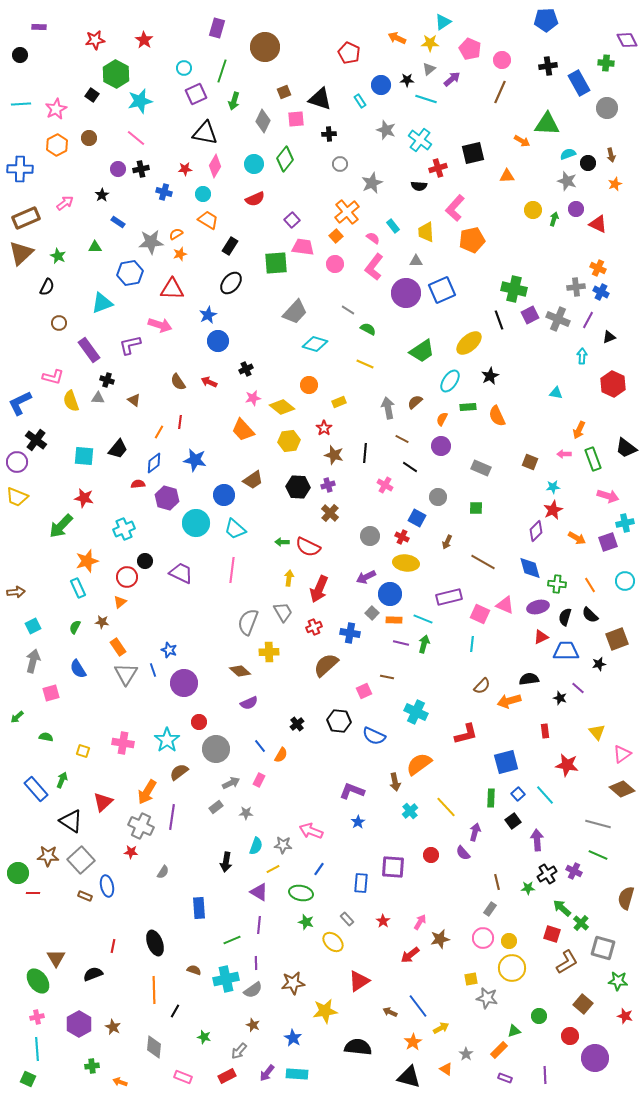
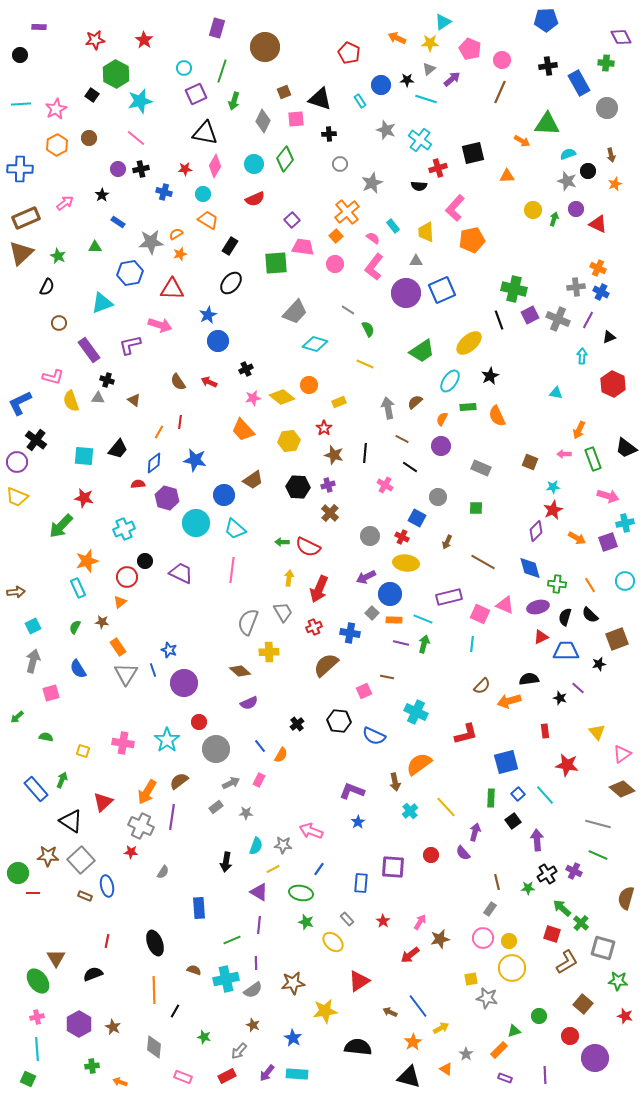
purple diamond at (627, 40): moved 6 px left, 3 px up
black circle at (588, 163): moved 8 px down
green semicircle at (368, 329): rotated 35 degrees clockwise
yellow diamond at (282, 407): moved 10 px up
brown semicircle at (179, 772): moved 9 px down
red line at (113, 946): moved 6 px left, 5 px up
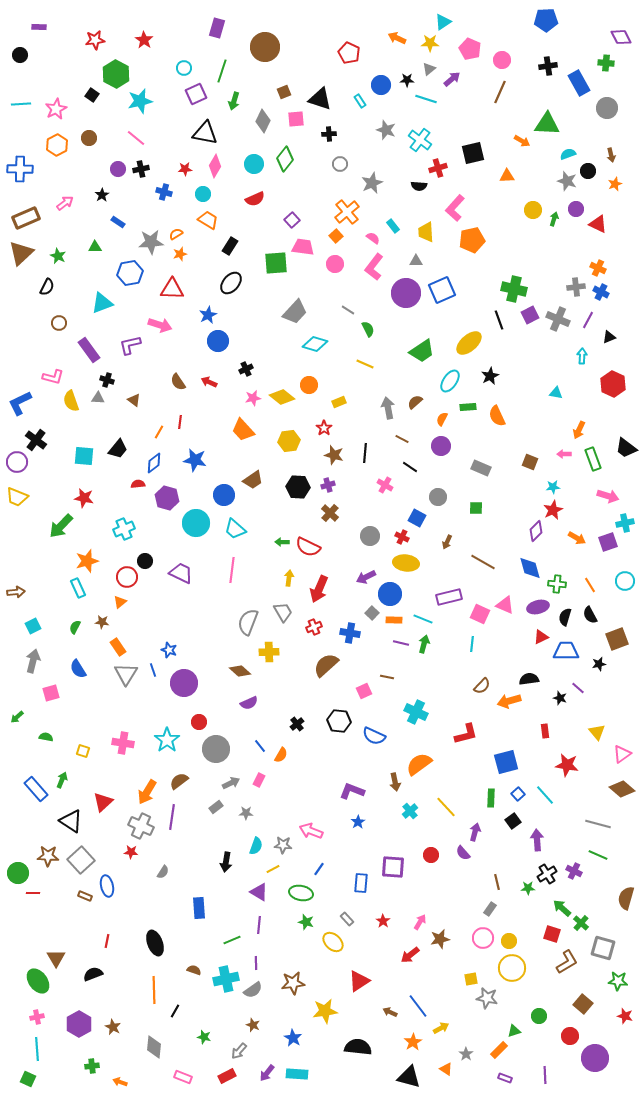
black semicircle at (590, 615): rotated 18 degrees clockwise
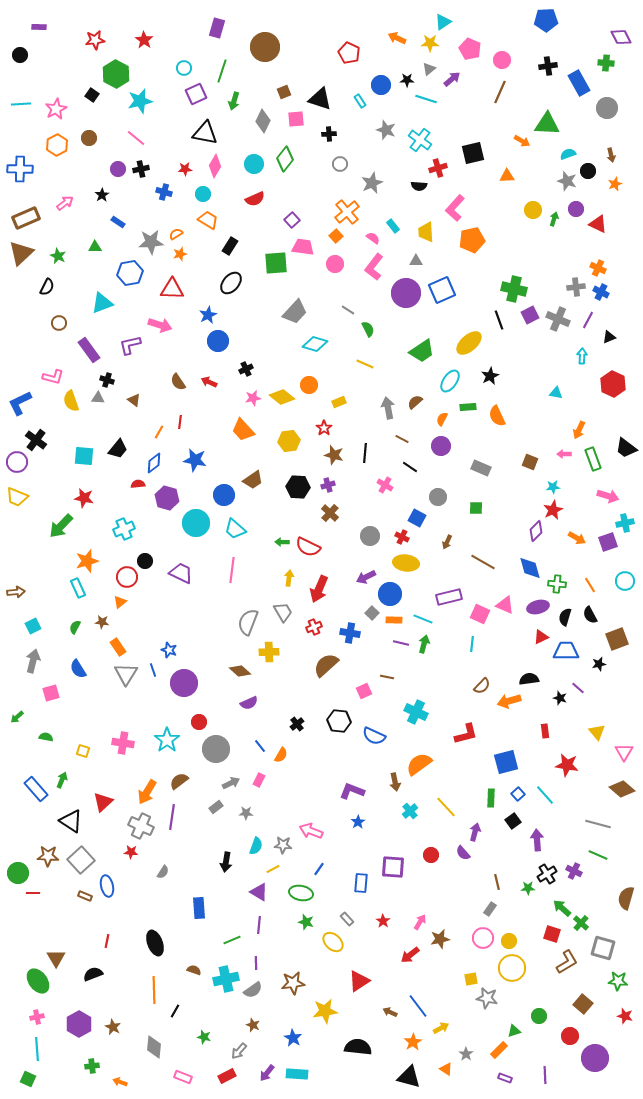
pink triangle at (622, 754): moved 2 px right, 2 px up; rotated 24 degrees counterclockwise
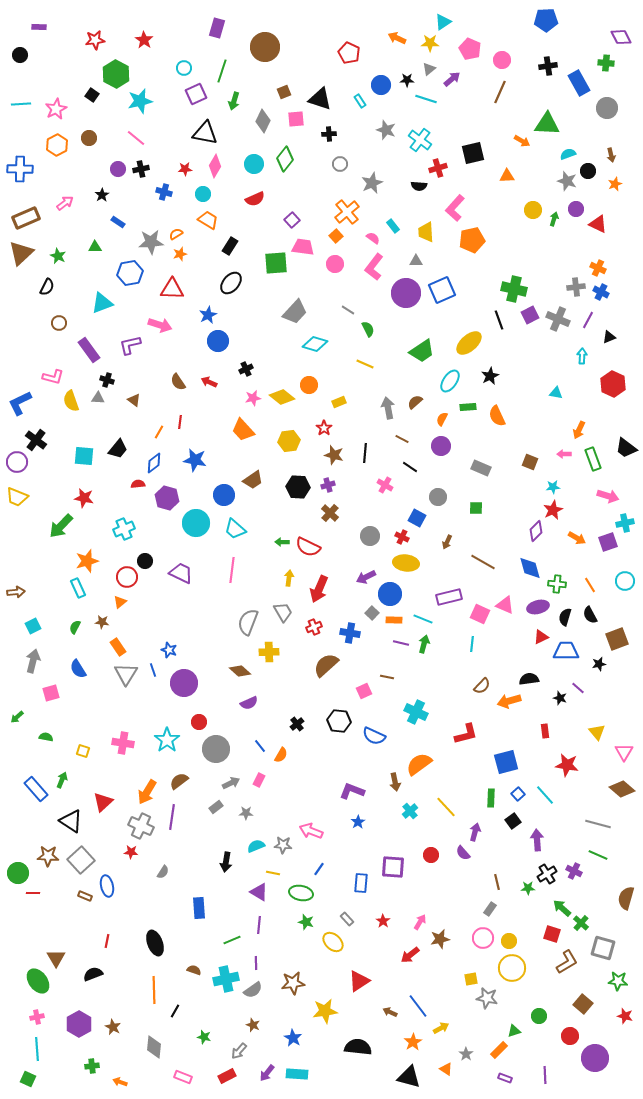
cyan semicircle at (256, 846): rotated 132 degrees counterclockwise
yellow line at (273, 869): moved 4 px down; rotated 40 degrees clockwise
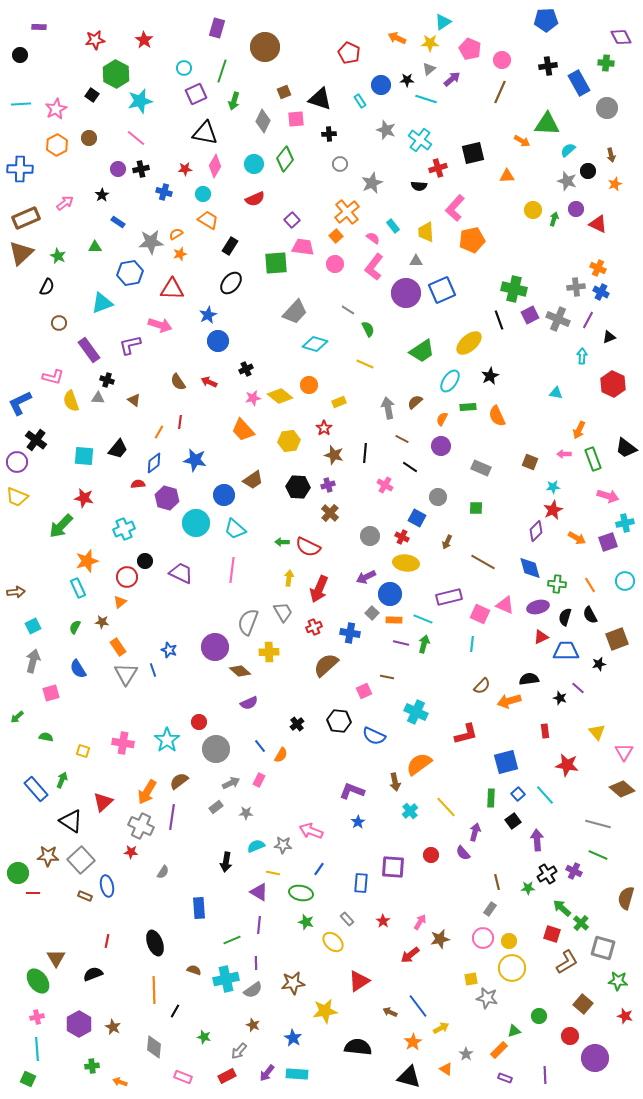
cyan semicircle at (568, 154): moved 4 px up; rotated 21 degrees counterclockwise
yellow diamond at (282, 397): moved 2 px left, 1 px up
purple circle at (184, 683): moved 31 px right, 36 px up
